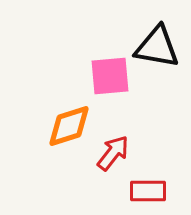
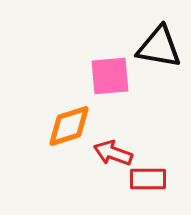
black triangle: moved 2 px right
red arrow: rotated 108 degrees counterclockwise
red rectangle: moved 12 px up
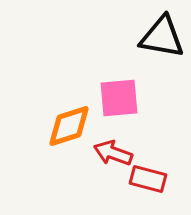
black triangle: moved 3 px right, 10 px up
pink square: moved 9 px right, 22 px down
red rectangle: rotated 15 degrees clockwise
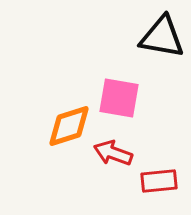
pink square: rotated 15 degrees clockwise
red rectangle: moved 11 px right, 2 px down; rotated 21 degrees counterclockwise
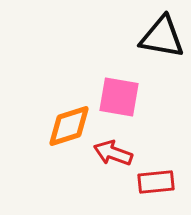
pink square: moved 1 px up
red rectangle: moved 3 px left, 1 px down
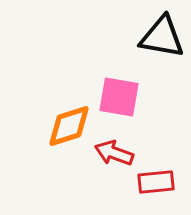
red arrow: moved 1 px right
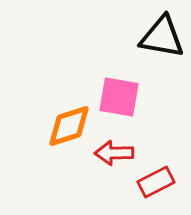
red arrow: rotated 21 degrees counterclockwise
red rectangle: rotated 21 degrees counterclockwise
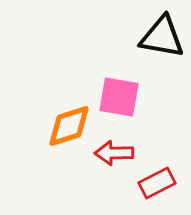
red rectangle: moved 1 px right, 1 px down
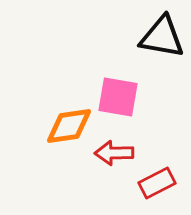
pink square: moved 1 px left
orange diamond: rotated 9 degrees clockwise
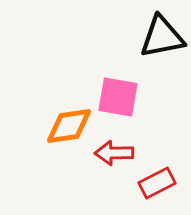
black triangle: rotated 21 degrees counterclockwise
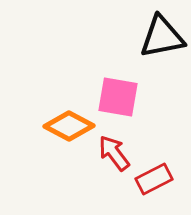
orange diamond: rotated 36 degrees clockwise
red arrow: rotated 54 degrees clockwise
red rectangle: moved 3 px left, 4 px up
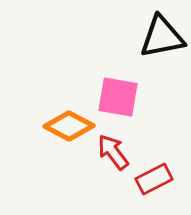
red arrow: moved 1 px left, 1 px up
